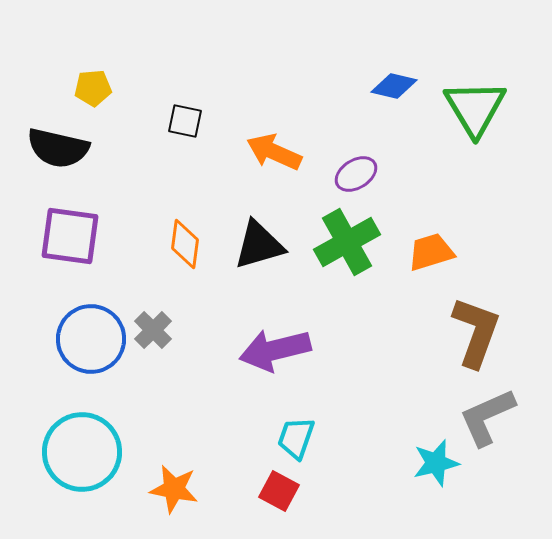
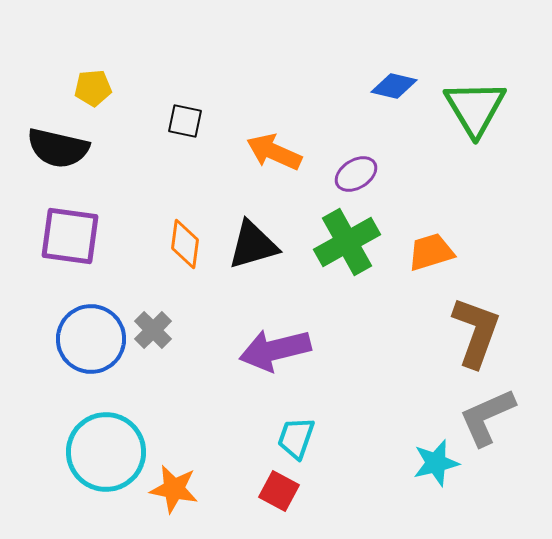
black triangle: moved 6 px left
cyan circle: moved 24 px right
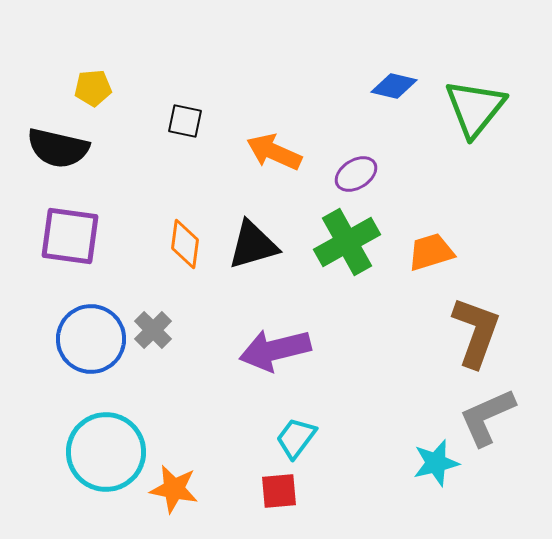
green triangle: rotated 10 degrees clockwise
cyan trapezoid: rotated 18 degrees clockwise
red square: rotated 33 degrees counterclockwise
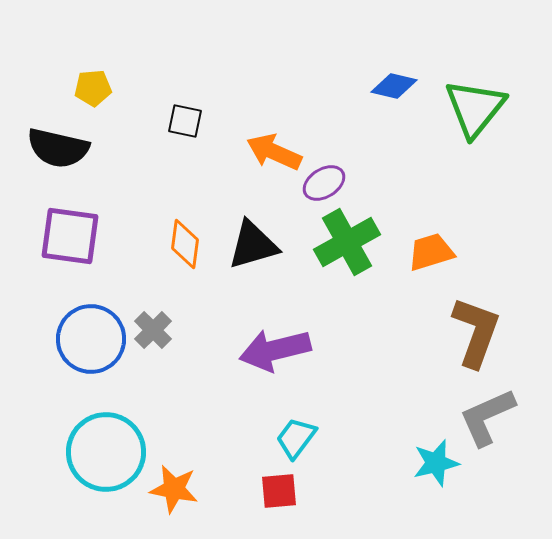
purple ellipse: moved 32 px left, 9 px down
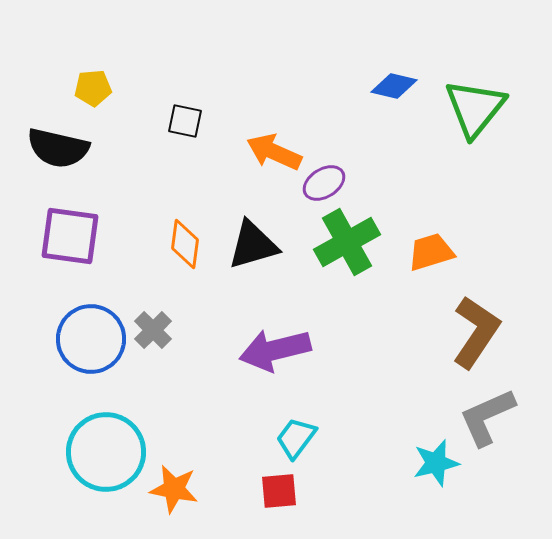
brown L-shape: rotated 14 degrees clockwise
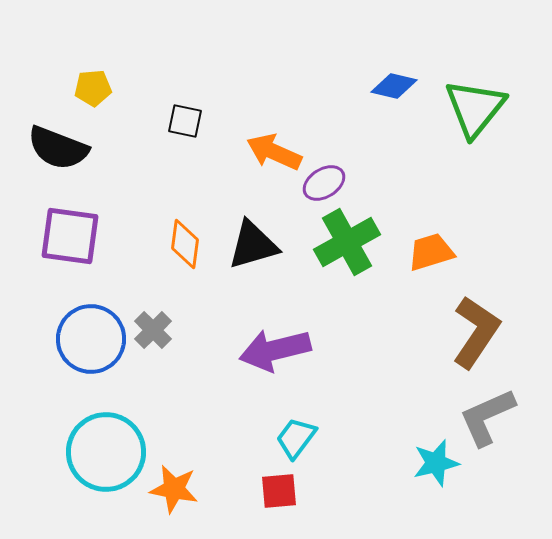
black semicircle: rotated 8 degrees clockwise
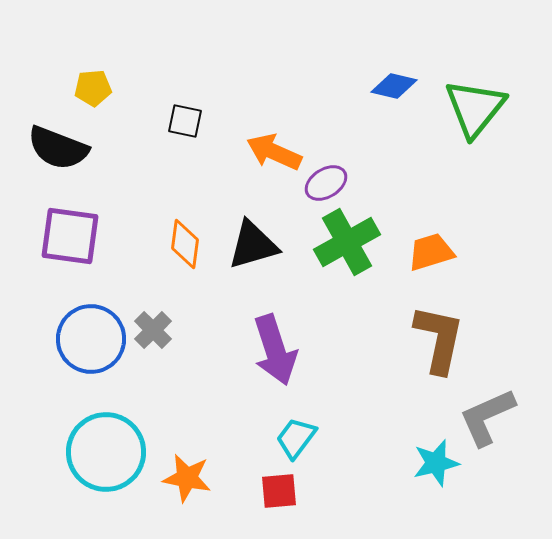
purple ellipse: moved 2 px right
brown L-shape: moved 37 px left, 7 px down; rotated 22 degrees counterclockwise
purple arrow: rotated 94 degrees counterclockwise
orange star: moved 13 px right, 11 px up
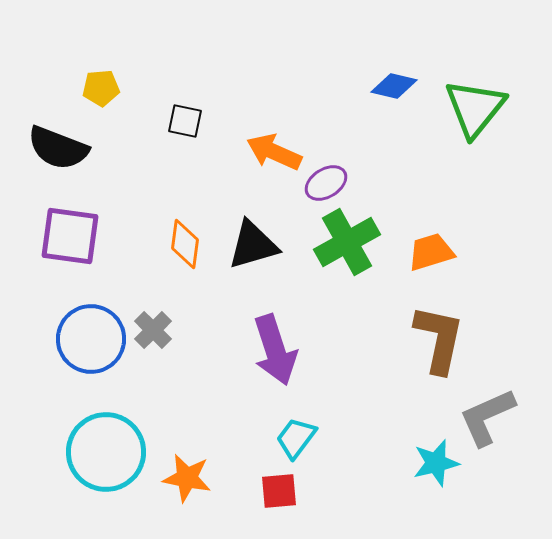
yellow pentagon: moved 8 px right
